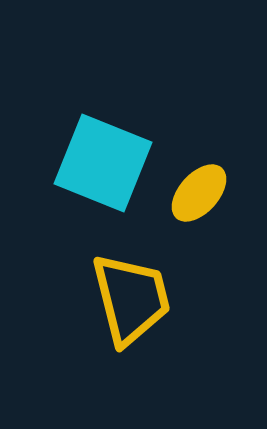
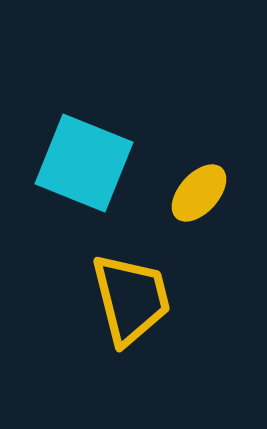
cyan square: moved 19 px left
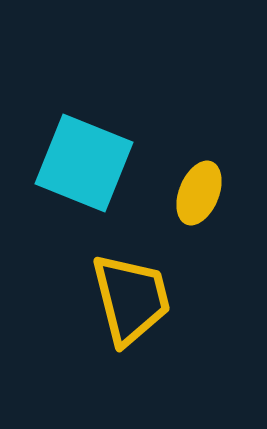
yellow ellipse: rotated 20 degrees counterclockwise
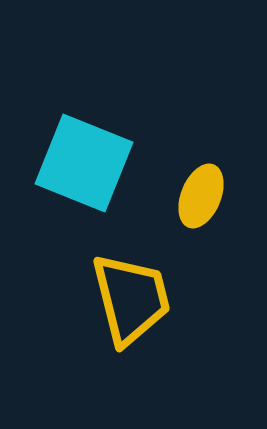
yellow ellipse: moved 2 px right, 3 px down
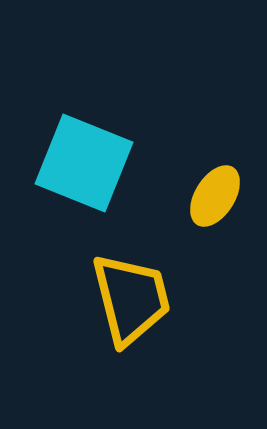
yellow ellipse: moved 14 px right; rotated 10 degrees clockwise
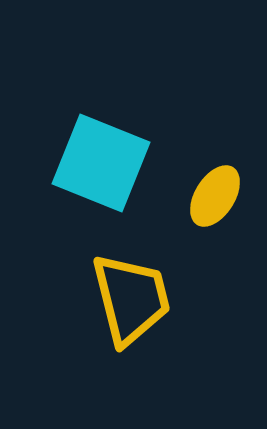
cyan square: moved 17 px right
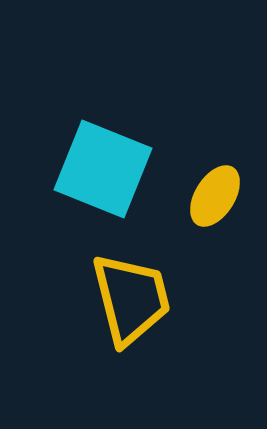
cyan square: moved 2 px right, 6 px down
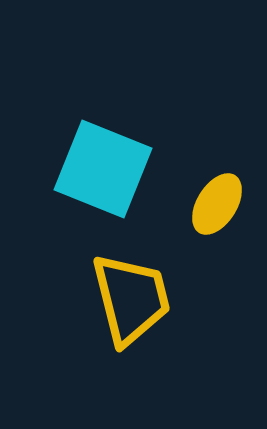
yellow ellipse: moved 2 px right, 8 px down
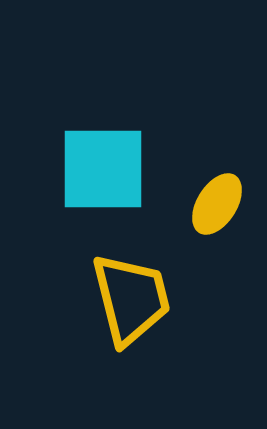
cyan square: rotated 22 degrees counterclockwise
